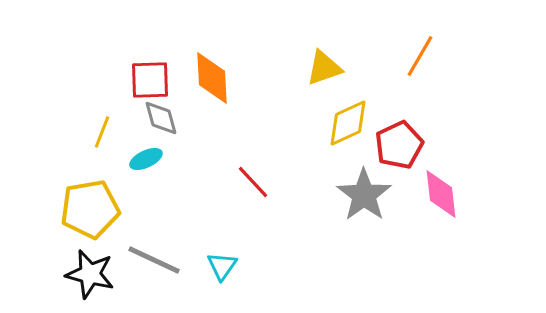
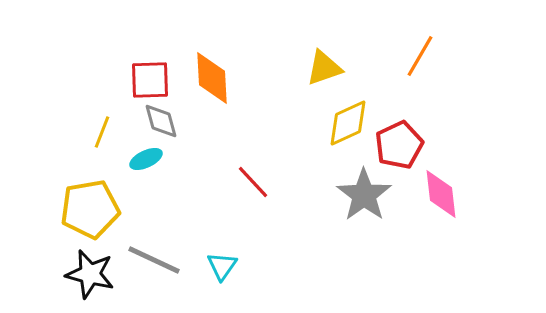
gray diamond: moved 3 px down
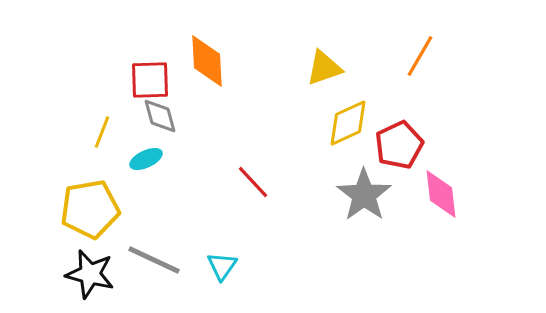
orange diamond: moved 5 px left, 17 px up
gray diamond: moved 1 px left, 5 px up
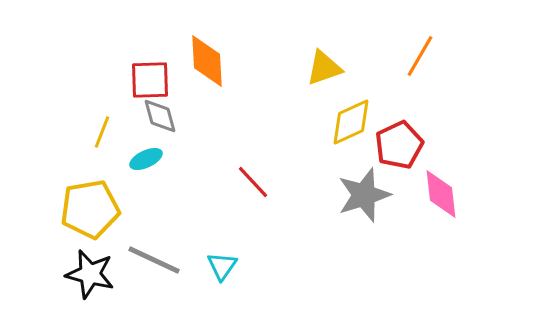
yellow diamond: moved 3 px right, 1 px up
gray star: rotated 18 degrees clockwise
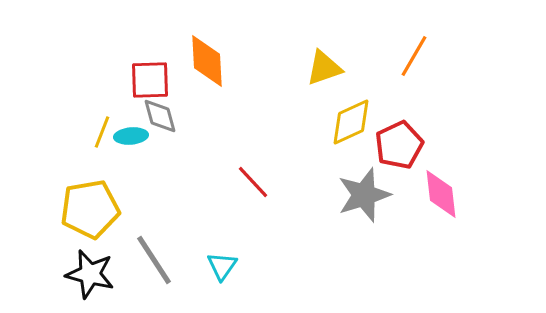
orange line: moved 6 px left
cyan ellipse: moved 15 px left, 23 px up; rotated 20 degrees clockwise
gray line: rotated 32 degrees clockwise
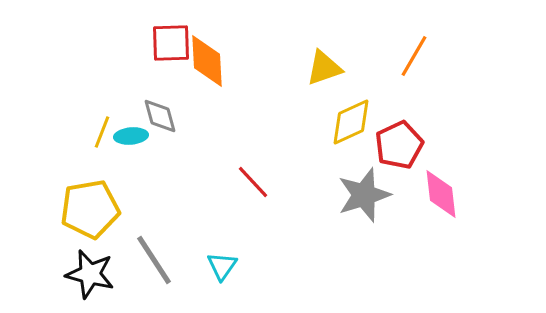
red square: moved 21 px right, 37 px up
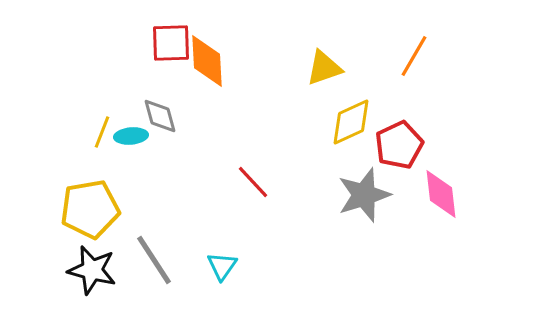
black star: moved 2 px right, 4 px up
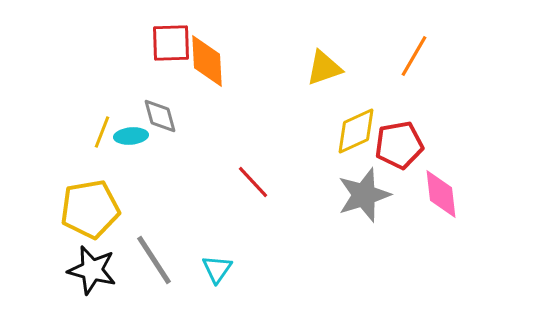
yellow diamond: moved 5 px right, 9 px down
red pentagon: rotated 15 degrees clockwise
cyan triangle: moved 5 px left, 3 px down
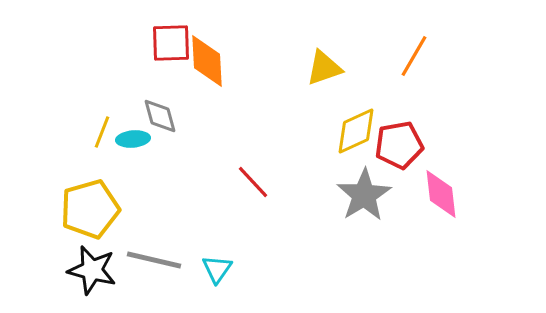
cyan ellipse: moved 2 px right, 3 px down
gray star: rotated 14 degrees counterclockwise
yellow pentagon: rotated 6 degrees counterclockwise
gray line: rotated 44 degrees counterclockwise
